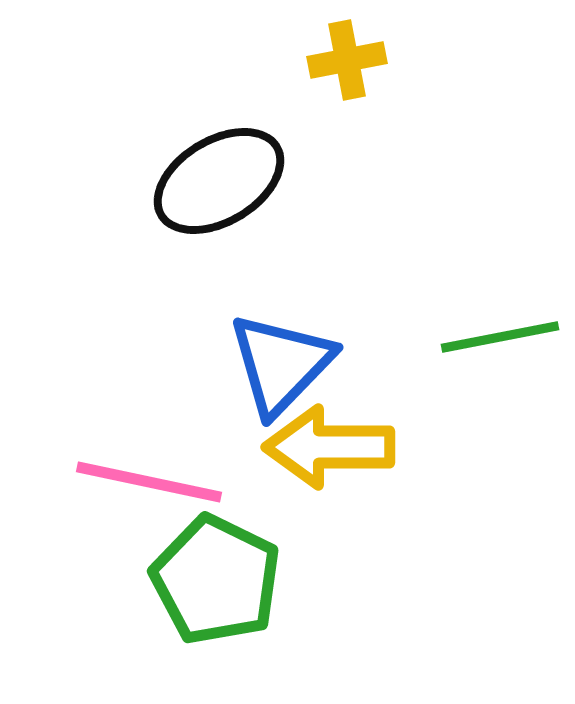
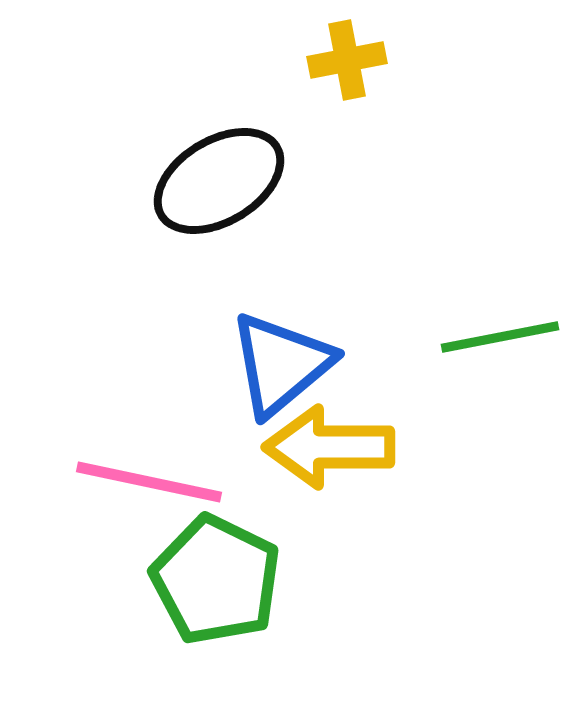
blue triangle: rotated 6 degrees clockwise
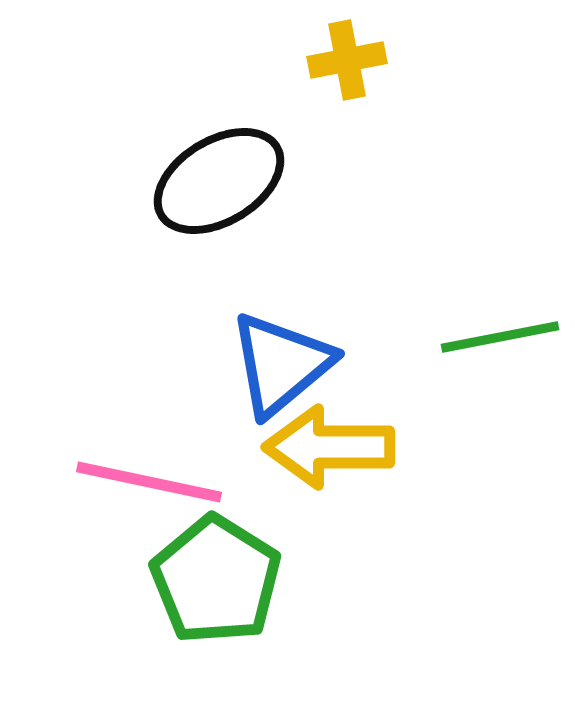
green pentagon: rotated 6 degrees clockwise
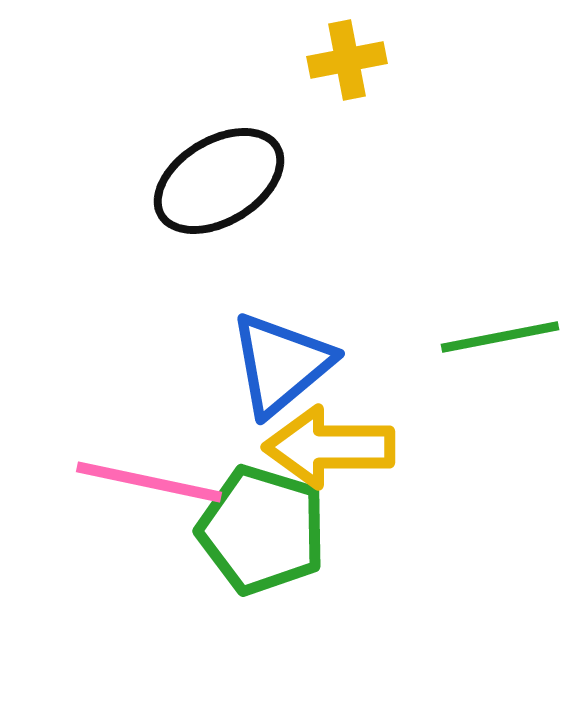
green pentagon: moved 46 px right, 50 px up; rotated 15 degrees counterclockwise
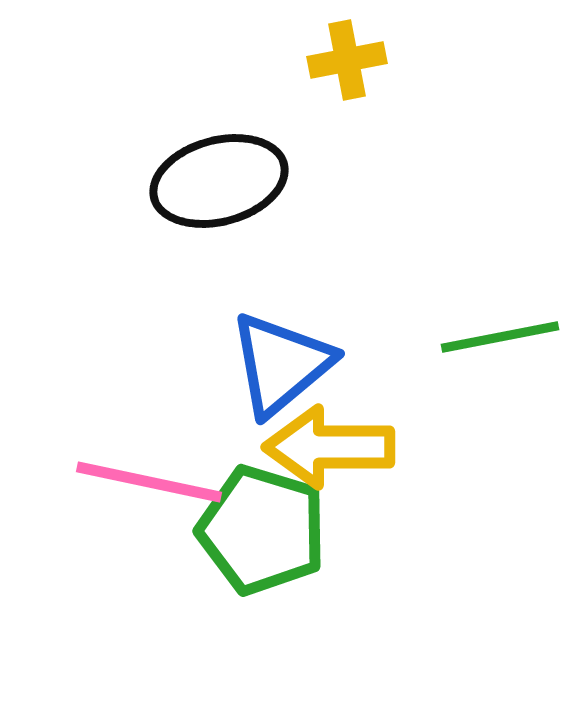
black ellipse: rotated 16 degrees clockwise
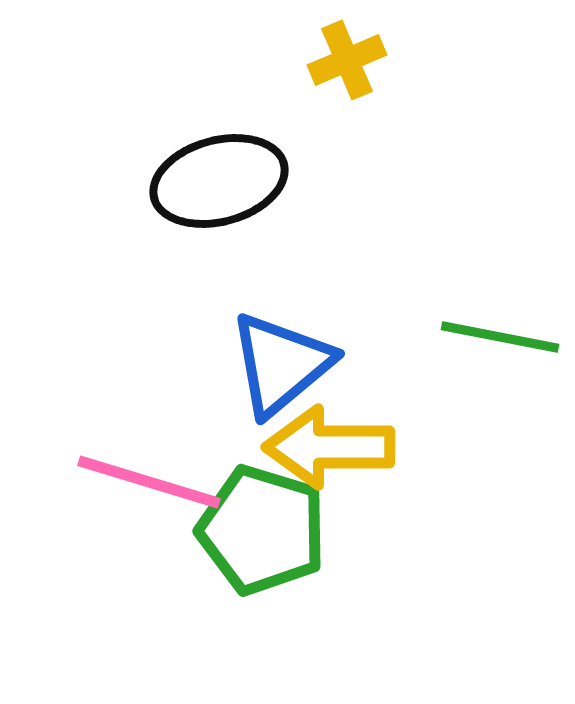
yellow cross: rotated 12 degrees counterclockwise
green line: rotated 22 degrees clockwise
pink line: rotated 5 degrees clockwise
